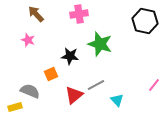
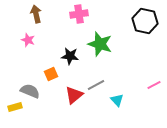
brown arrow: rotated 30 degrees clockwise
pink line: rotated 24 degrees clockwise
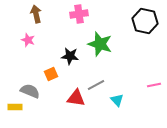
pink line: rotated 16 degrees clockwise
red triangle: moved 2 px right, 3 px down; rotated 48 degrees clockwise
yellow rectangle: rotated 16 degrees clockwise
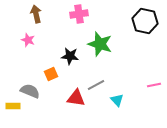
yellow rectangle: moved 2 px left, 1 px up
